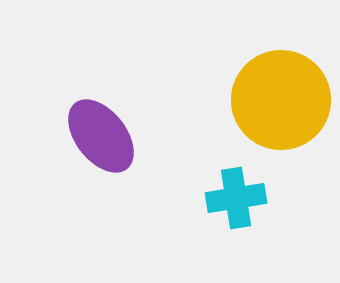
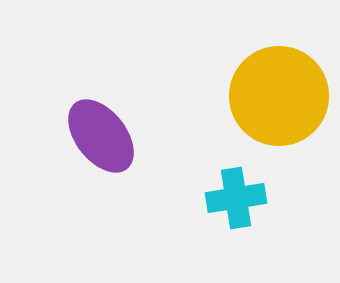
yellow circle: moved 2 px left, 4 px up
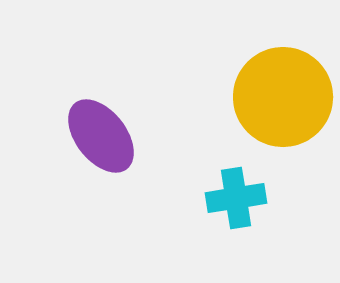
yellow circle: moved 4 px right, 1 px down
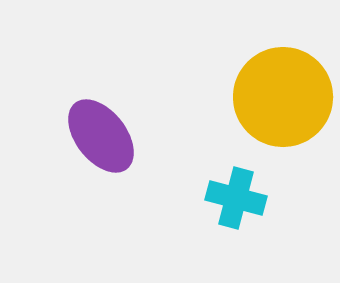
cyan cross: rotated 24 degrees clockwise
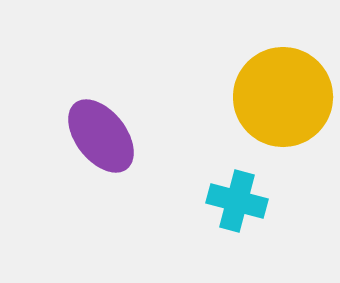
cyan cross: moved 1 px right, 3 px down
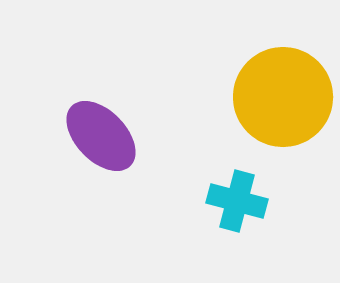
purple ellipse: rotated 6 degrees counterclockwise
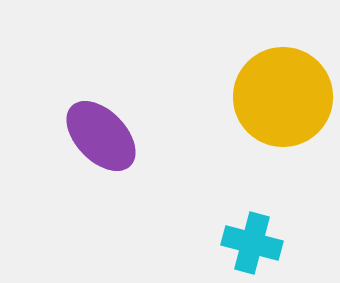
cyan cross: moved 15 px right, 42 px down
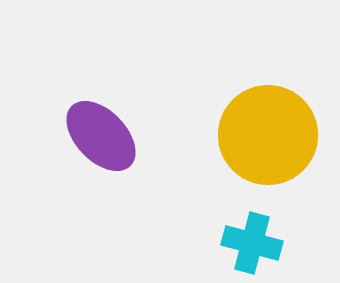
yellow circle: moved 15 px left, 38 px down
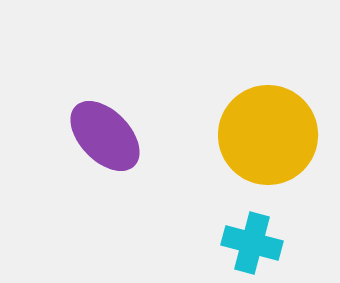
purple ellipse: moved 4 px right
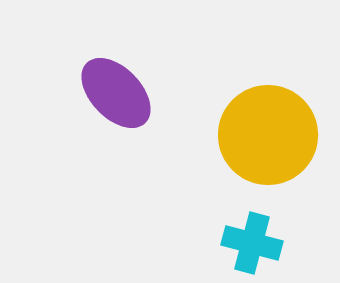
purple ellipse: moved 11 px right, 43 px up
